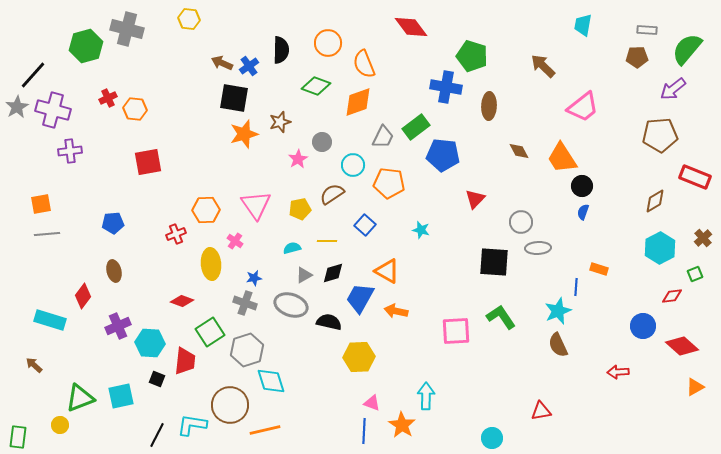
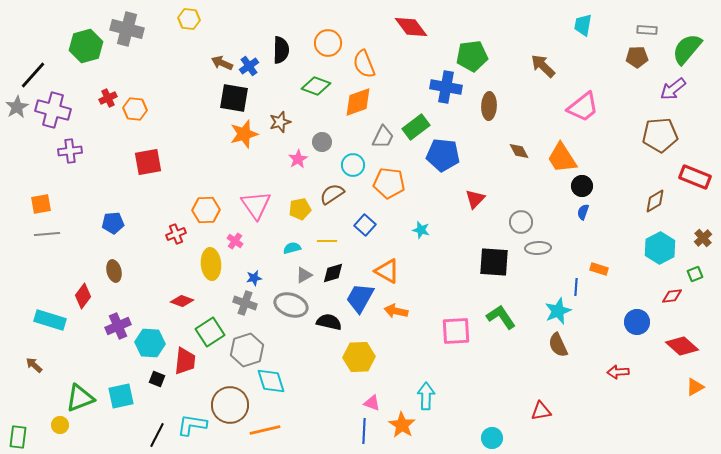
green pentagon at (472, 56): rotated 24 degrees counterclockwise
blue circle at (643, 326): moved 6 px left, 4 px up
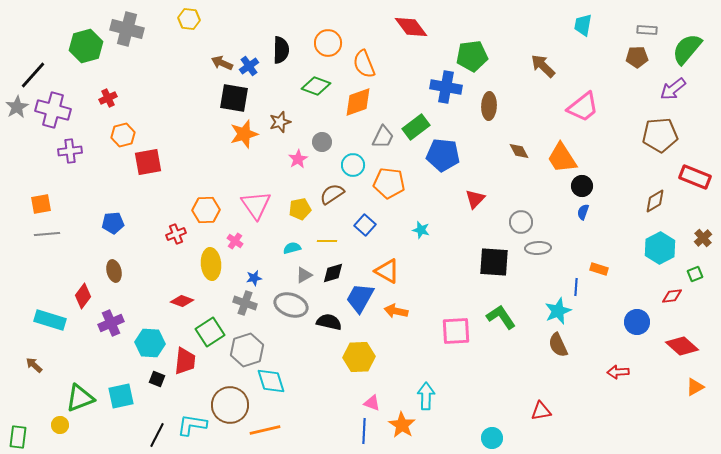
orange hexagon at (135, 109): moved 12 px left, 26 px down; rotated 20 degrees counterclockwise
purple cross at (118, 326): moved 7 px left, 3 px up
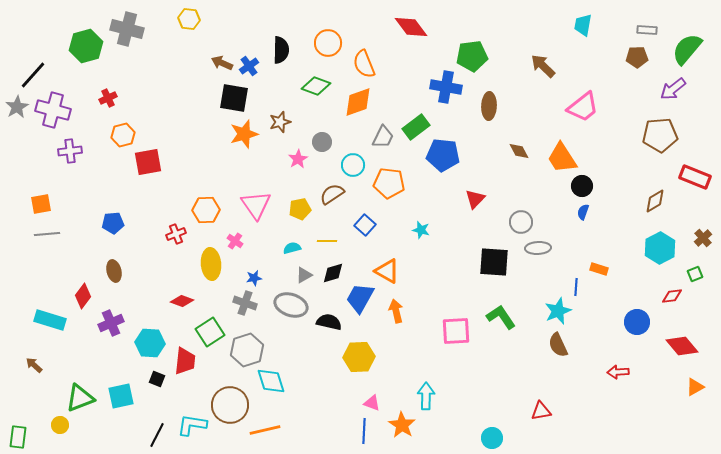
orange arrow at (396, 311): rotated 65 degrees clockwise
red diamond at (682, 346): rotated 8 degrees clockwise
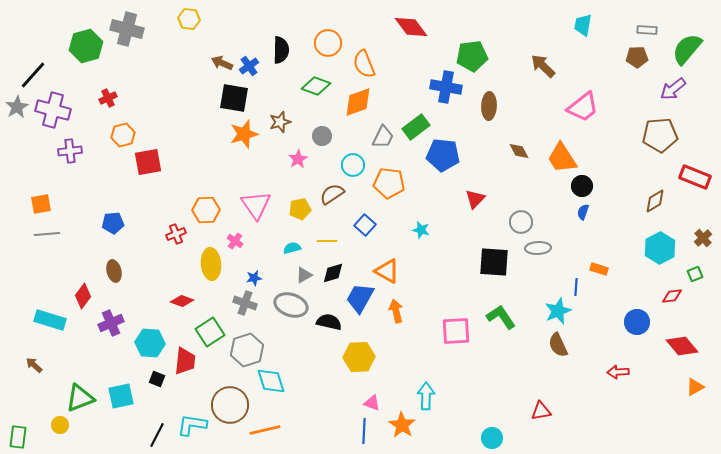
gray circle at (322, 142): moved 6 px up
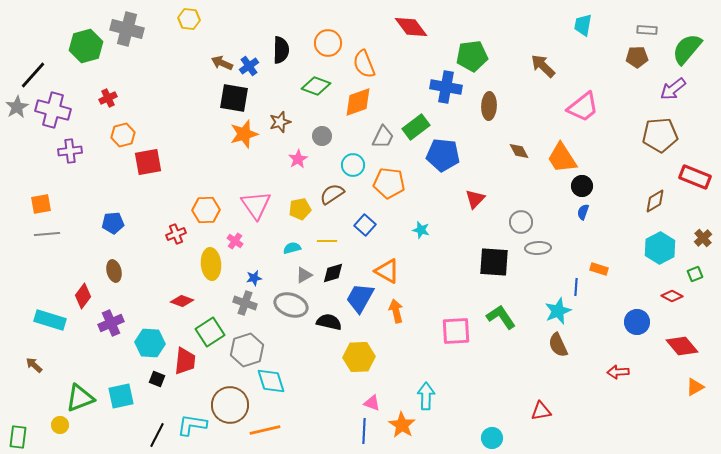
red diamond at (672, 296): rotated 35 degrees clockwise
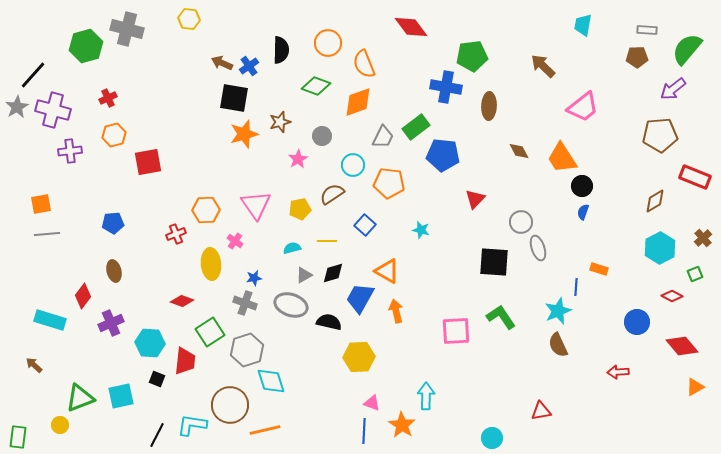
orange hexagon at (123, 135): moved 9 px left
gray ellipse at (538, 248): rotated 75 degrees clockwise
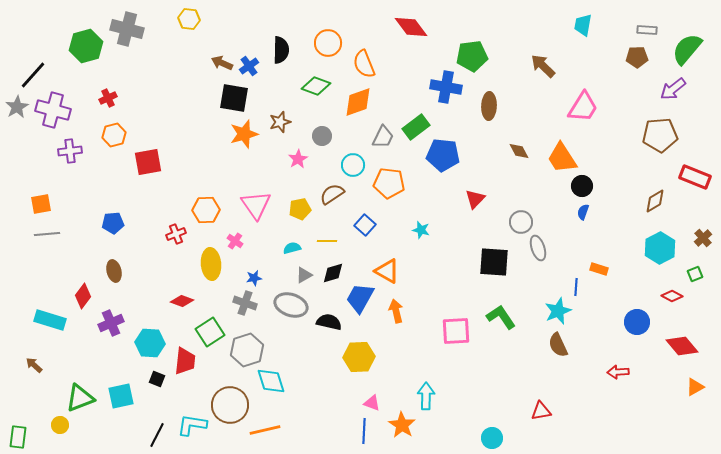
pink trapezoid at (583, 107): rotated 20 degrees counterclockwise
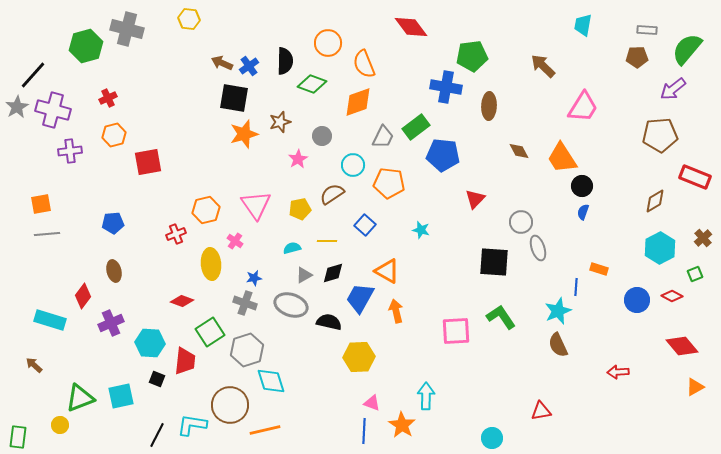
black semicircle at (281, 50): moved 4 px right, 11 px down
green diamond at (316, 86): moved 4 px left, 2 px up
orange hexagon at (206, 210): rotated 12 degrees counterclockwise
blue circle at (637, 322): moved 22 px up
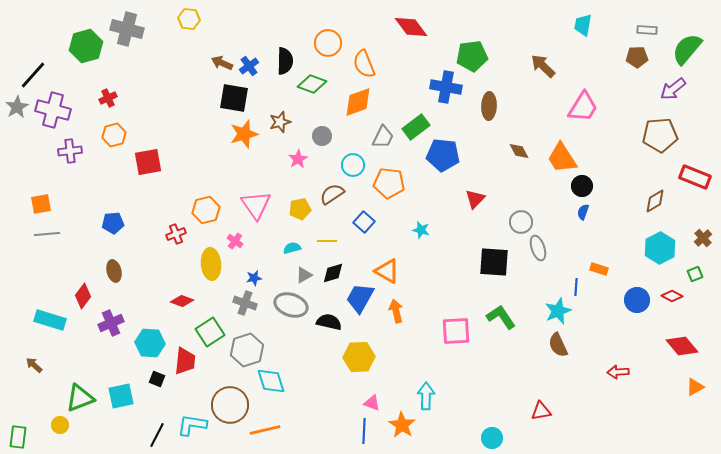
blue square at (365, 225): moved 1 px left, 3 px up
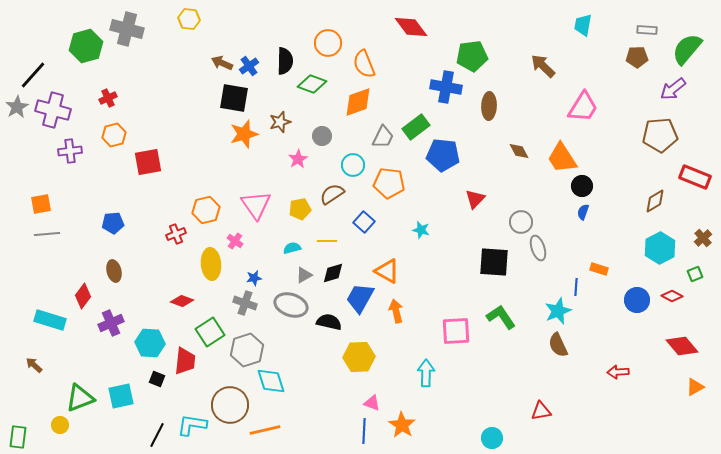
cyan arrow at (426, 396): moved 23 px up
